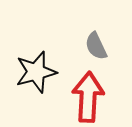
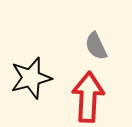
black star: moved 5 px left, 6 px down
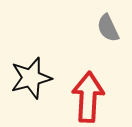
gray semicircle: moved 12 px right, 18 px up
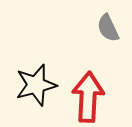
black star: moved 5 px right, 7 px down
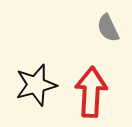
red arrow: moved 3 px right, 5 px up
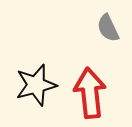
red arrow: moved 1 px left, 1 px down; rotated 9 degrees counterclockwise
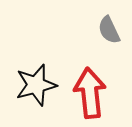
gray semicircle: moved 1 px right, 2 px down
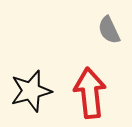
black star: moved 5 px left, 6 px down
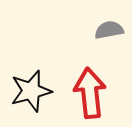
gray semicircle: rotated 104 degrees clockwise
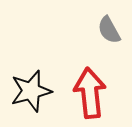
gray semicircle: rotated 108 degrees counterclockwise
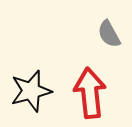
gray semicircle: moved 4 px down
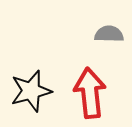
gray semicircle: rotated 120 degrees clockwise
